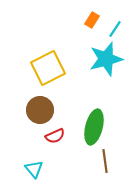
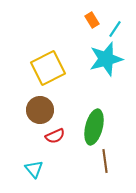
orange rectangle: rotated 63 degrees counterclockwise
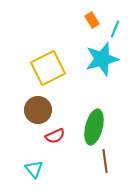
cyan line: rotated 12 degrees counterclockwise
cyan star: moved 4 px left
brown circle: moved 2 px left
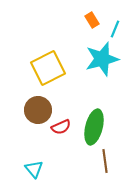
red semicircle: moved 6 px right, 9 px up
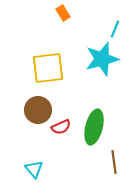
orange rectangle: moved 29 px left, 7 px up
yellow square: rotated 20 degrees clockwise
brown line: moved 9 px right, 1 px down
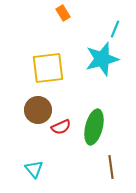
brown line: moved 3 px left, 5 px down
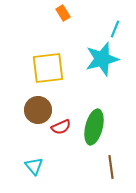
cyan triangle: moved 3 px up
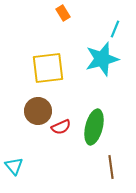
brown circle: moved 1 px down
cyan triangle: moved 20 px left
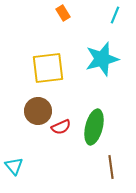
cyan line: moved 14 px up
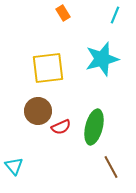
brown line: rotated 20 degrees counterclockwise
